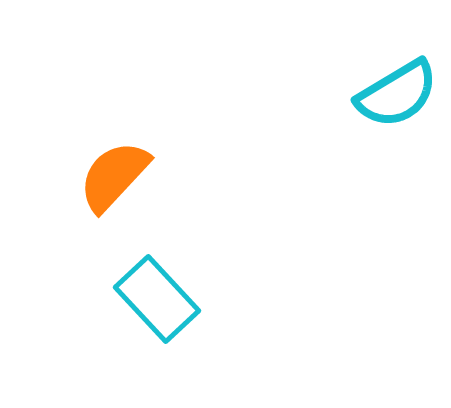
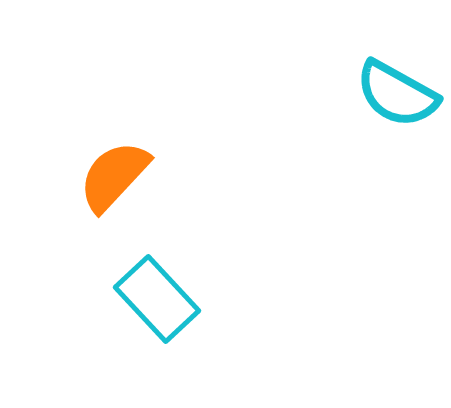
cyan semicircle: rotated 60 degrees clockwise
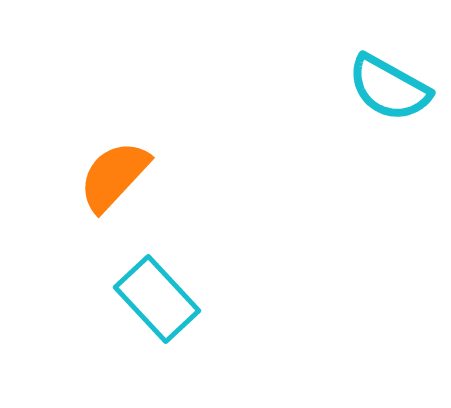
cyan semicircle: moved 8 px left, 6 px up
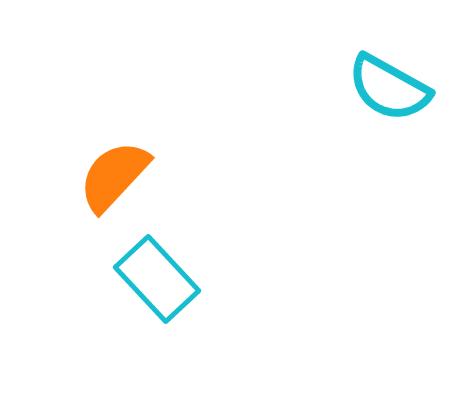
cyan rectangle: moved 20 px up
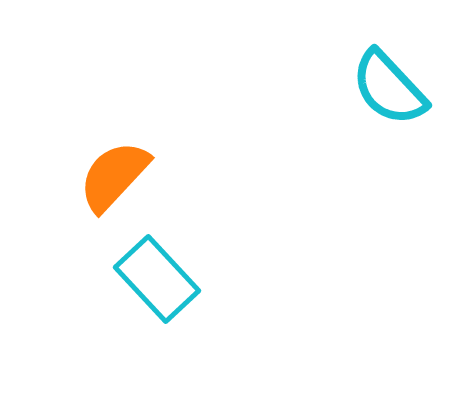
cyan semicircle: rotated 18 degrees clockwise
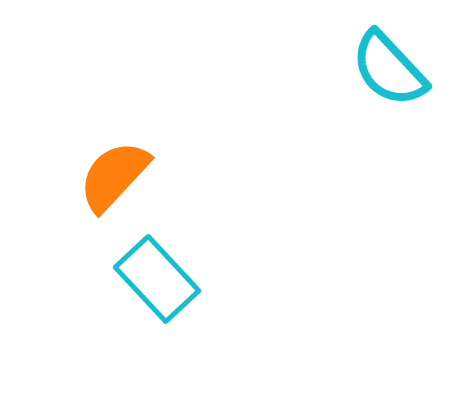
cyan semicircle: moved 19 px up
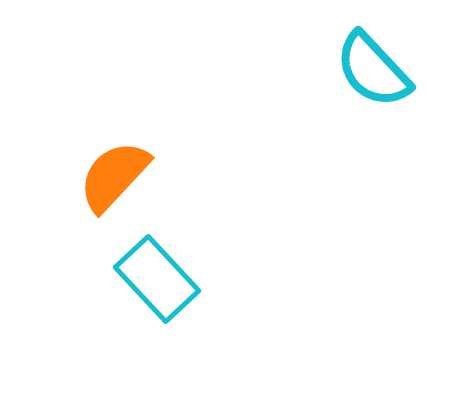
cyan semicircle: moved 16 px left, 1 px down
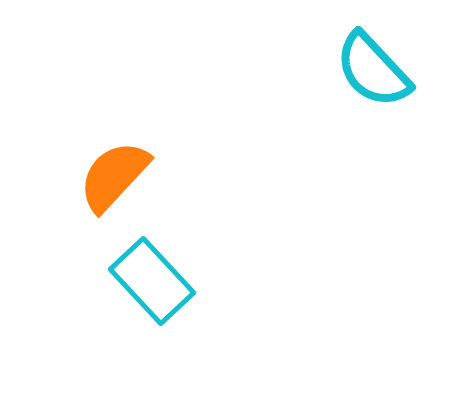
cyan rectangle: moved 5 px left, 2 px down
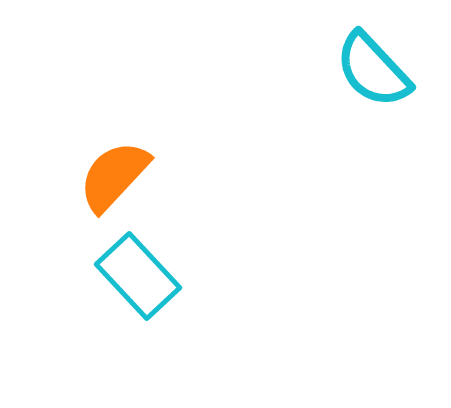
cyan rectangle: moved 14 px left, 5 px up
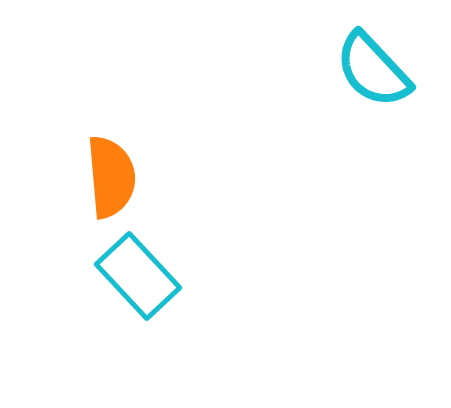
orange semicircle: moved 3 px left, 1 px down; rotated 132 degrees clockwise
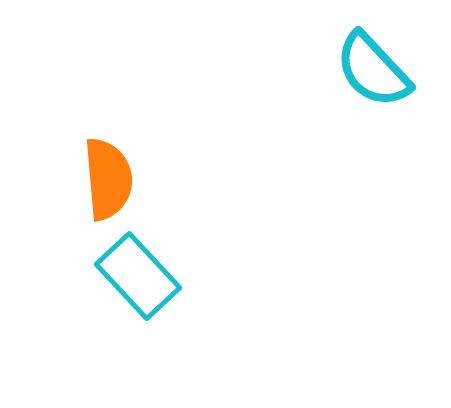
orange semicircle: moved 3 px left, 2 px down
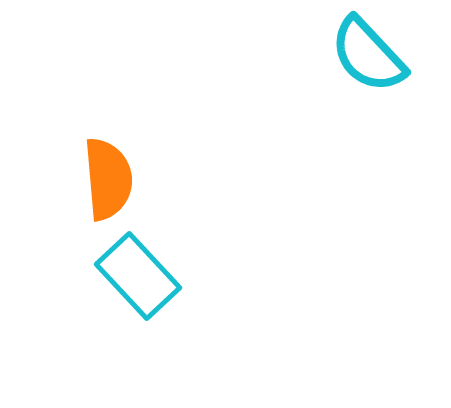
cyan semicircle: moved 5 px left, 15 px up
